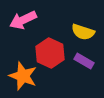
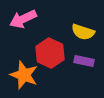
pink arrow: moved 1 px up
purple rectangle: rotated 18 degrees counterclockwise
orange star: moved 1 px right, 1 px up
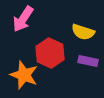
pink arrow: rotated 32 degrees counterclockwise
purple rectangle: moved 4 px right
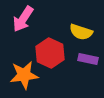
yellow semicircle: moved 2 px left
purple rectangle: moved 2 px up
orange star: rotated 28 degrees counterclockwise
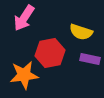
pink arrow: moved 1 px right, 1 px up
red hexagon: rotated 24 degrees clockwise
purple rectangle: moved 2 px right
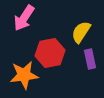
yellow semicircle: rotated 105 degrees clockwise
purple rectangle: rotated 66 degrees clockwise
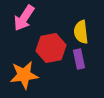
yellow semicircle: rotated 40 degrees counterclockwise
red hexagon: moved 1 px right, 5 px up
purple rectangle: moved 11 px left
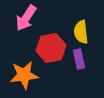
pink arrow: moved 2 px right
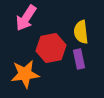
orange star: moved 1 px right, 1 px up
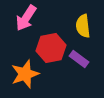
yellow semicircle: moved 2 px right, 6 px up
purple rectangle: rotated 42 degrees counterclockwise
orange star: rotated 12 degrees counterclockwise
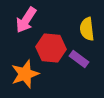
pink arrow: moved 2 px down
yellow semicircle: moved 4 px right, 3 px down
red hexagon: rotated 16 degrees clockwise
